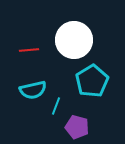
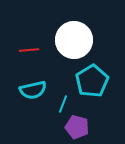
cyan line: moved 7 px right, 2 px up
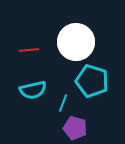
white circle: moved 2 px right, 2 px down
cyan pentagon: rotated 24 degrees counterclockwise
cyan line: moved 1 px up
purple pentagon: moved 2 px left, 1 px down
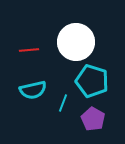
purple pentagon: moved 18 px right, 9 px up; rotated 15 degrees clockwise
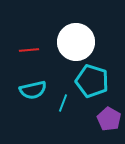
purple pentagon: moved 16 px right
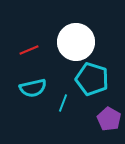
red line: rotated 18 degrees counterclockwise
cyan pentagon: moved 2 px up
cyan semicircle: moved 2 px up
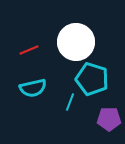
cyan line: moved 7 px right, 1 px up
purple pentagon: rotated 30 degrees counterclockwise
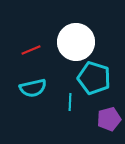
red line: moved 2 px right
cyan pentagon: moved 2 px right, 1 px up
cyan line: rotated 18 degrees counterclockwise
purple pentagon: rotated 15 degrees counterclockwise
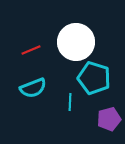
cyan semicircle: rotated 8 degrees counterclockwise
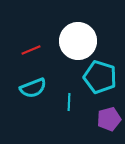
white circle: moved 2 px right, 1 px up
cyan pentagon: moved 6 px right, 1 px up
cyan line: moved 1 px left
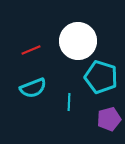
cyan pentagon: moved 1 px right
